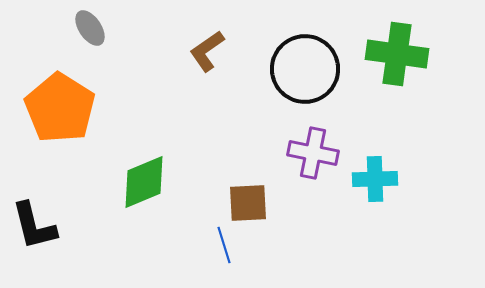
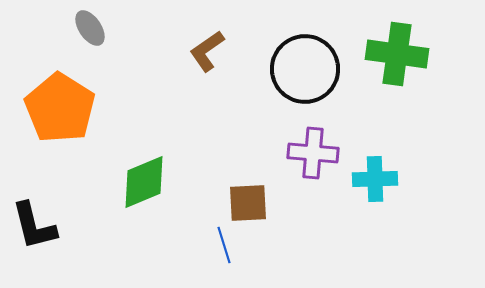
purple cross: rotated 6 degrees counterclockwise
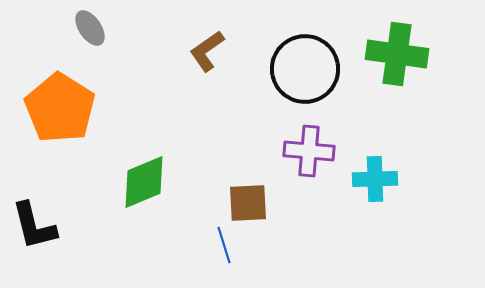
purple cross: moved 4 px left, 2 px up
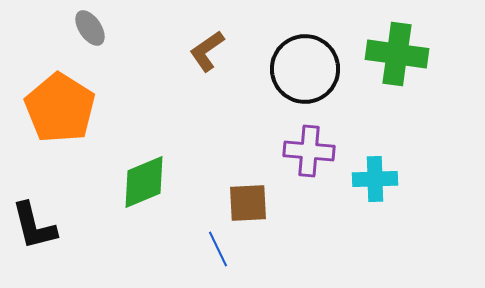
blue line: moved 6 px left, 4 px down; rotated 9 degrees counterclockwise
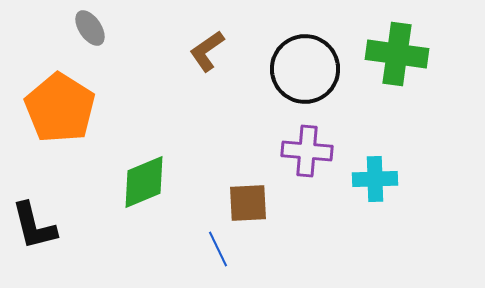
purple cross: moved 2 px left
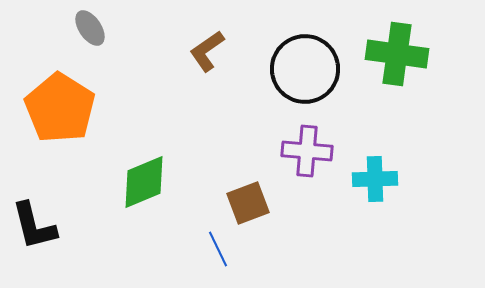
brown square: rotated 18 degrees counterclockwise
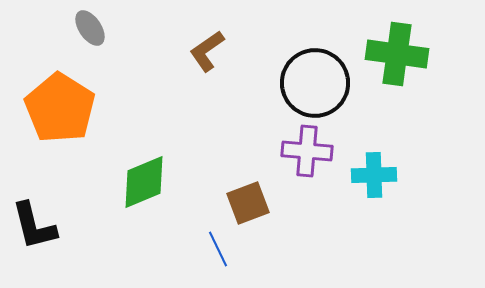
black circle: moved 10 px right, 14 px down
cyan cross: moved 1 px left, 4 px up
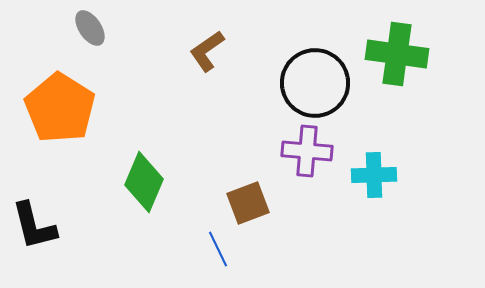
green diamond: rotated 44 degrees counterclockwise
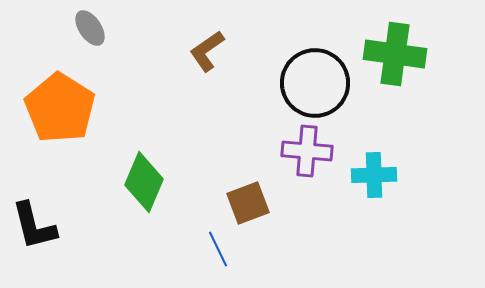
green cross: moved 2 px left
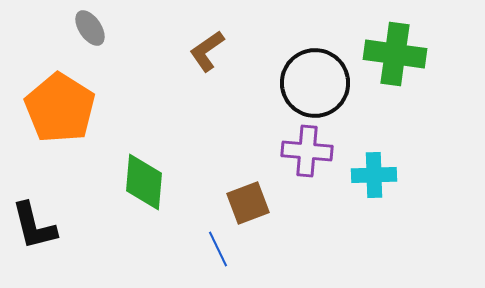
green diamond: rotated 18 degrees counterclockwise
